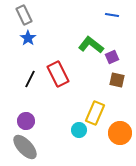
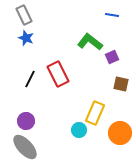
blue star: moved 2 px left; rotated 14 degrees counterclockwise
green L-shape: moved 1 px left, 3 px up
brown square: moved 4 px right, 4 px down
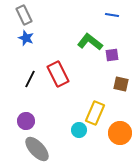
purple square: moved 2 px up; rotated 16 degrees clockwise
gray ellipse: moved 12 px right, 2 px down
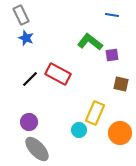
gray rectangle: moved 3 px left
red rectangle: rotated 35 degrees counterclockwise
black line: rotated 18 degrees clockwise
purple circle: moved 3 px right, 1 px down
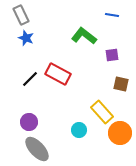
green L-shape: moved 6 px left, 6 px up
yellow rectangle: moved 7 px right, 1 px up; rotated 65 degrees counterclockwise
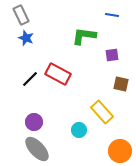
green L-shape: rotated 30 degrees counterclockwise
purple circle: moved 5 px right
orange circle: moved 18 px down
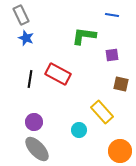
black line: rotated 36 degrees counterclockwise
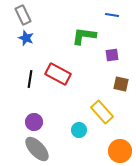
gray rectangle: moved 2 px right
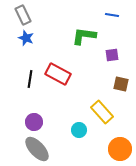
orange circle: moved 2 px up
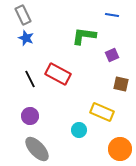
purple square: rotated 16 degrees counterclockwise
black line: rotated 36 degrees counterclockwise
yellow rectangle: rotated 25 degrees counterclockwise
purple circle: moved 4 px left, 6 px up
